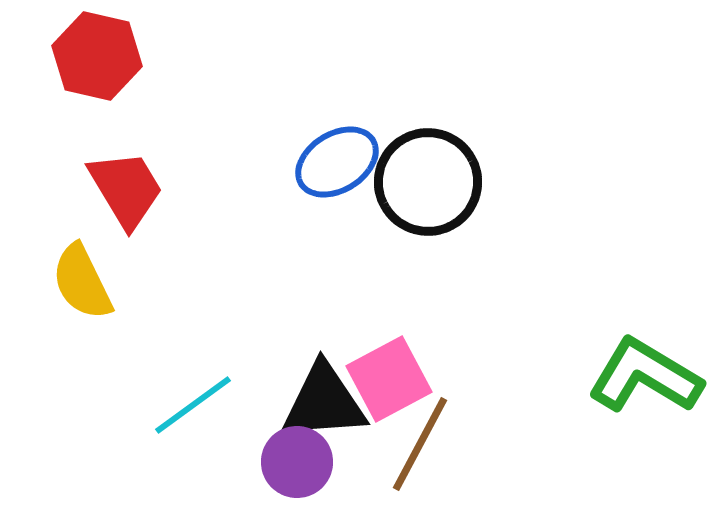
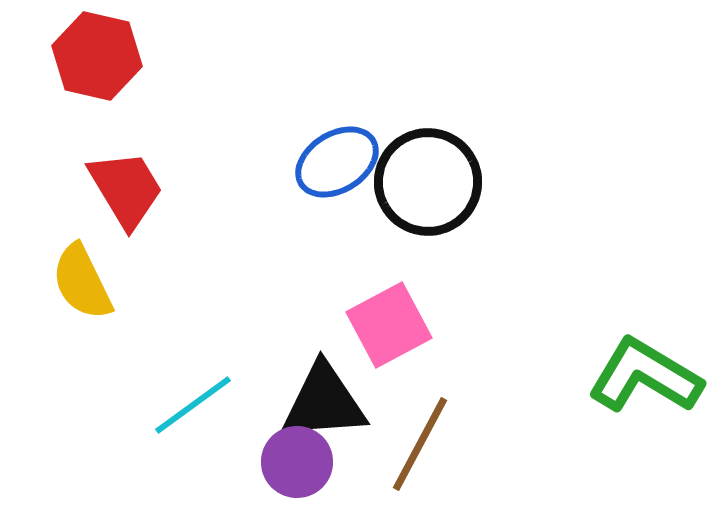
pink square: moved 54 px up
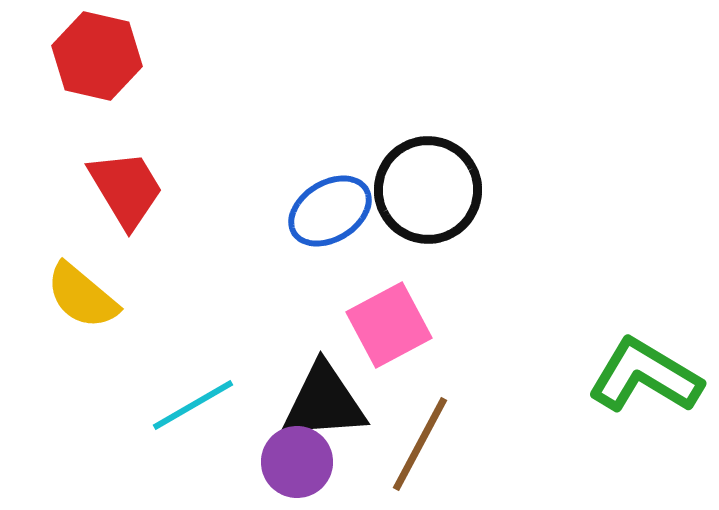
blue ellipse: moved 7 px left, 49 px down
black circle: moved 8 px down
yellow semicircle: moved 14 px down; rotated 24 degrees counterclockwise
cyan line: rotated 6 degrees clockwise
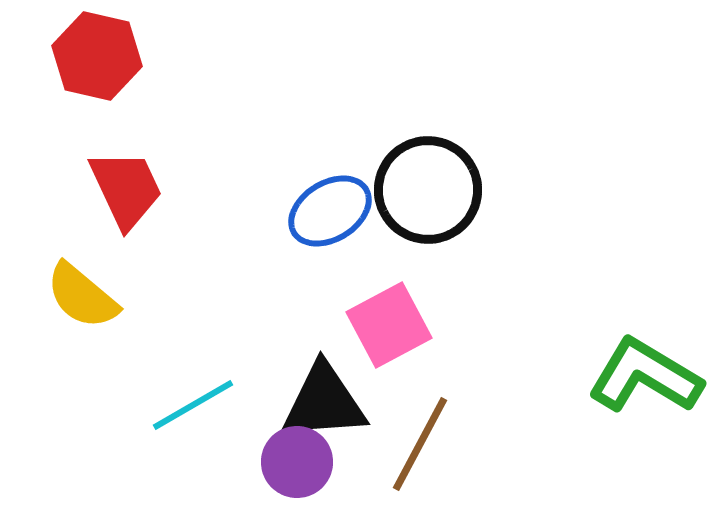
red trapezoid: rotated 6 degrees clockwise
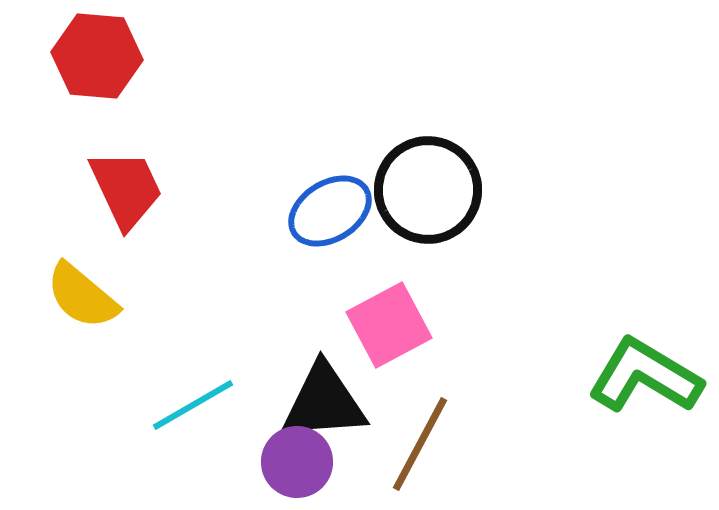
red hexagon: rotated 8 degrees counterclockwise
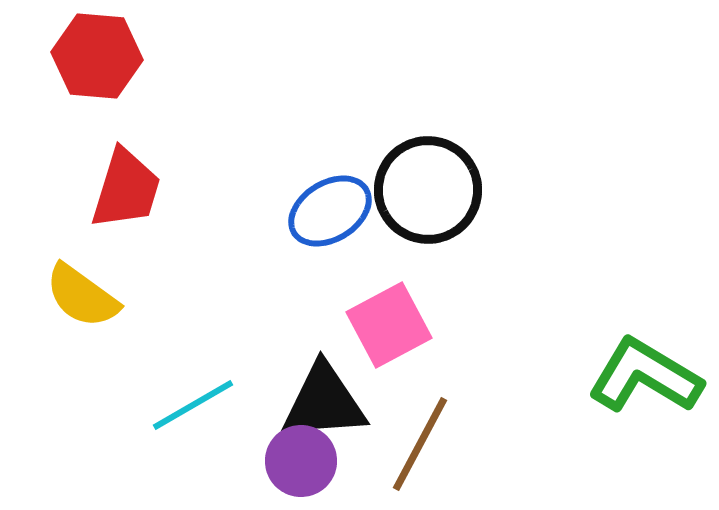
red trapezoid: rotated 42 degrees clockwise
yellow semicircle: rotated 4 degrees counterclockwise
purple circle: moved 4 px right, 1 px up
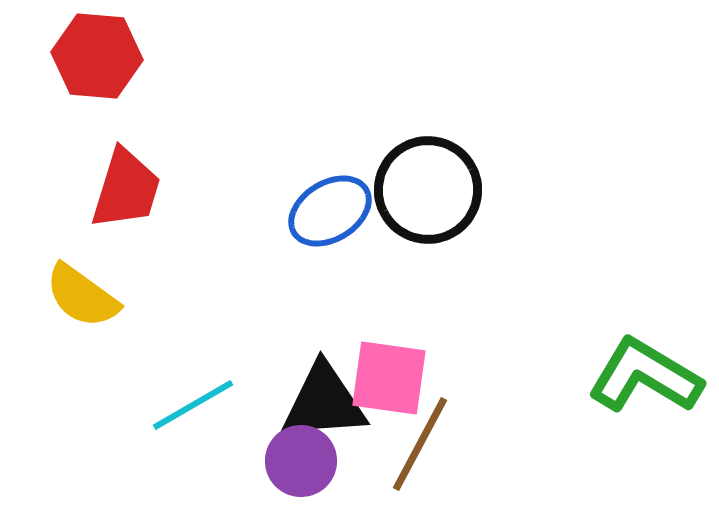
pink square: moved 53 px down; rotated 36 degrees clockwise
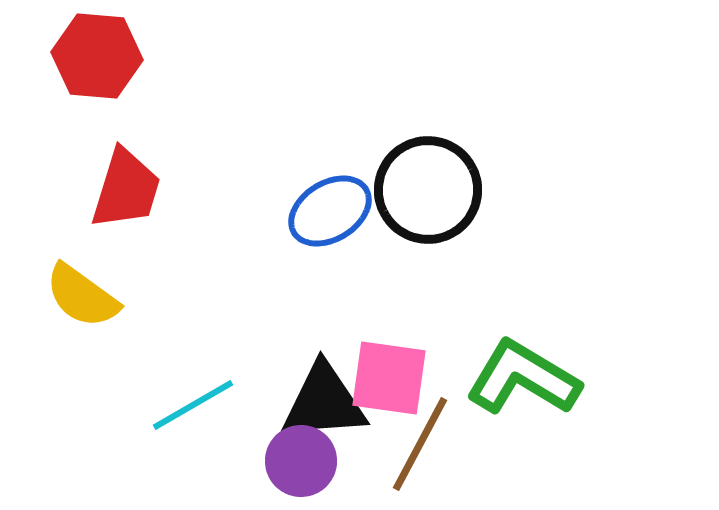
green L-shape: moved 122 px left, 2 px down
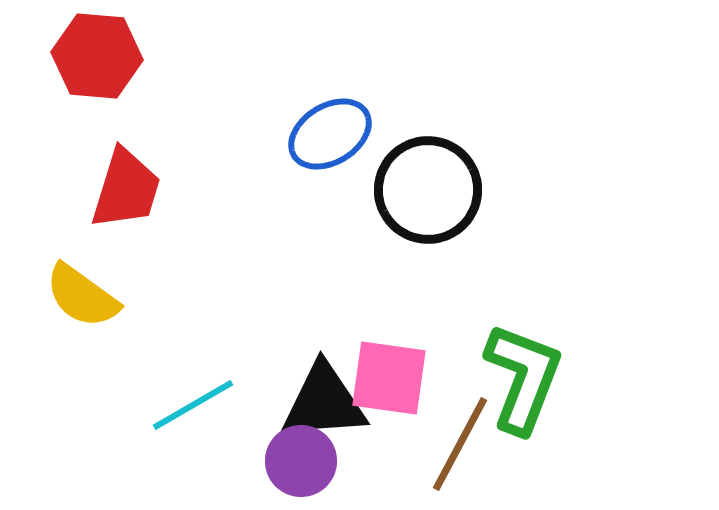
blue ellipse: moved 77 px up
green L-shape: rotated 80 degrees clockwise
brown line: moved 40 px right
